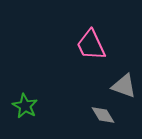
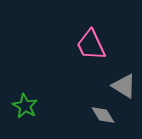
gray triangle: rotated 12 degrees clockwise
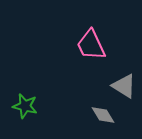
green star: rotated 15 degrees counterclockwise
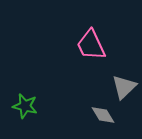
gray triangle: moved 1 px down; rotated 44 degrees clockwise
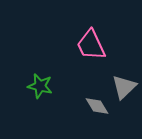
green star: moved 15 px right, 20 px up
gray diamond: moved 6 px left, 9 px up
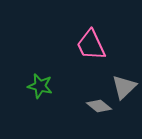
gray diamond: moved 2 px right; rotated 20 degrees counterclockwise
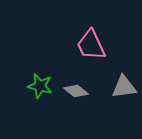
gray triangle: rotated 36 degrees clockwise
gray diamond: moved 23 px left, 15 px up
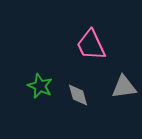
green star: rotated 10 degrees clockwise
gray diamond: moved 2 px right, 4 px down; rotated 35 degrees clockwise
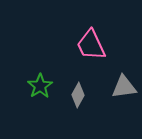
green star: rotated 15 degrees clockwise
gray diamond: rotated 45 degrees clockwise
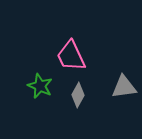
pink trapezoid: moved 20 px left, 11 px down
green star: rotated 15 degrees counterclockwise
